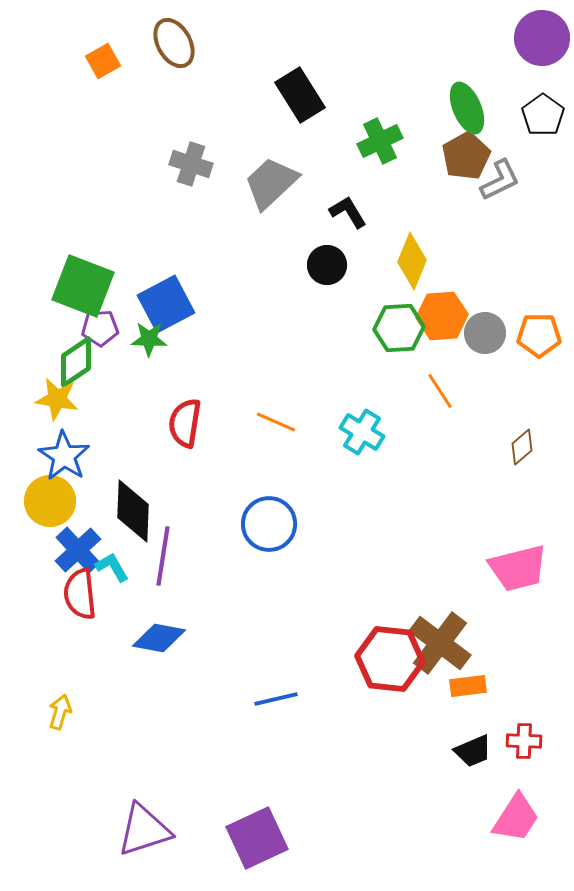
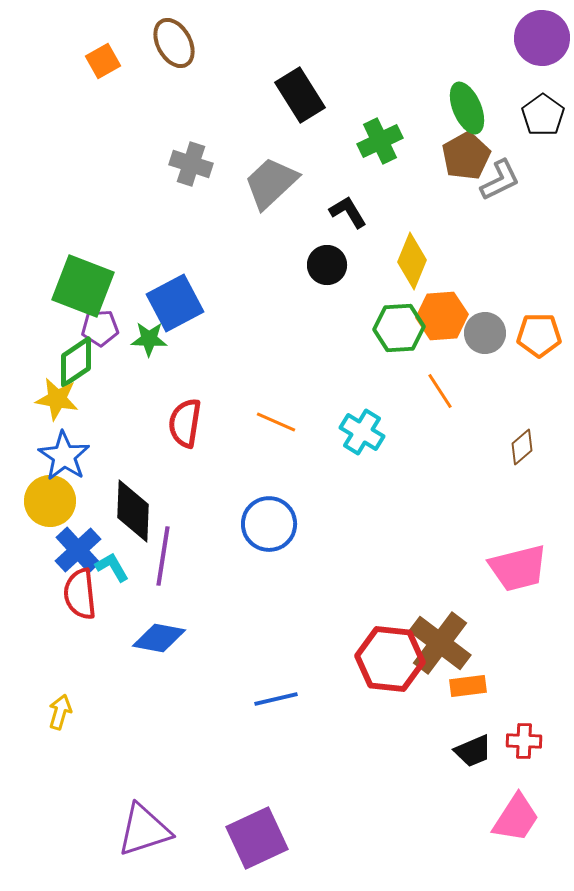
blue square at (166, 304): moved 9 px right, 1 px up
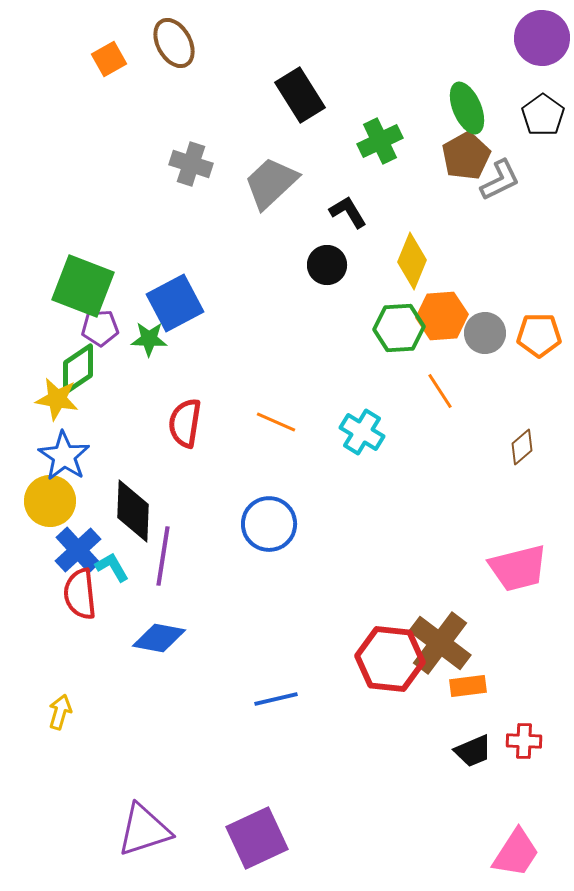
orange square at (103, 61): moved 6 px right, 2 px up
green diamond at (76, 362): moved 2 px right, 7 px down
pink trapezoid at (516, 818): moved 35 px down
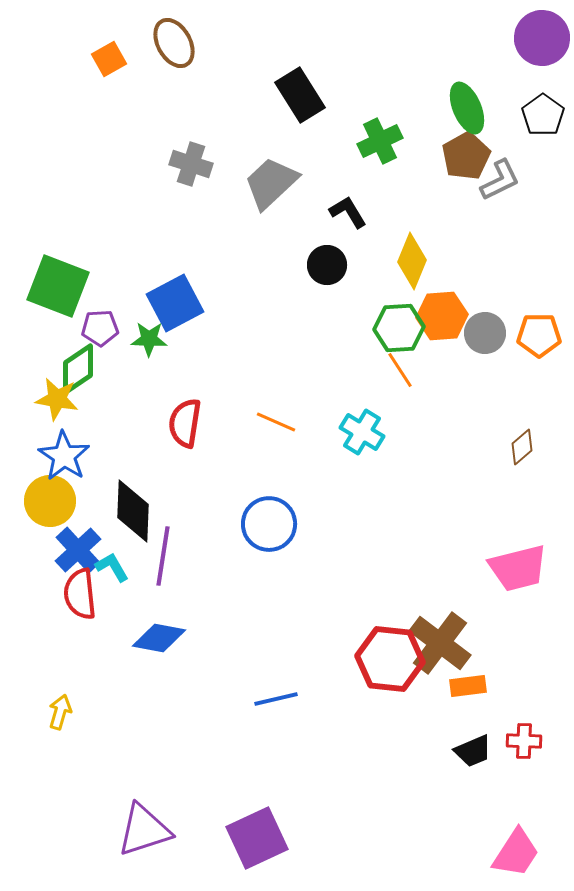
green square at (83, 286): moved 25 px left
orange line at (440, 391): moved 40 px left, 21 px up
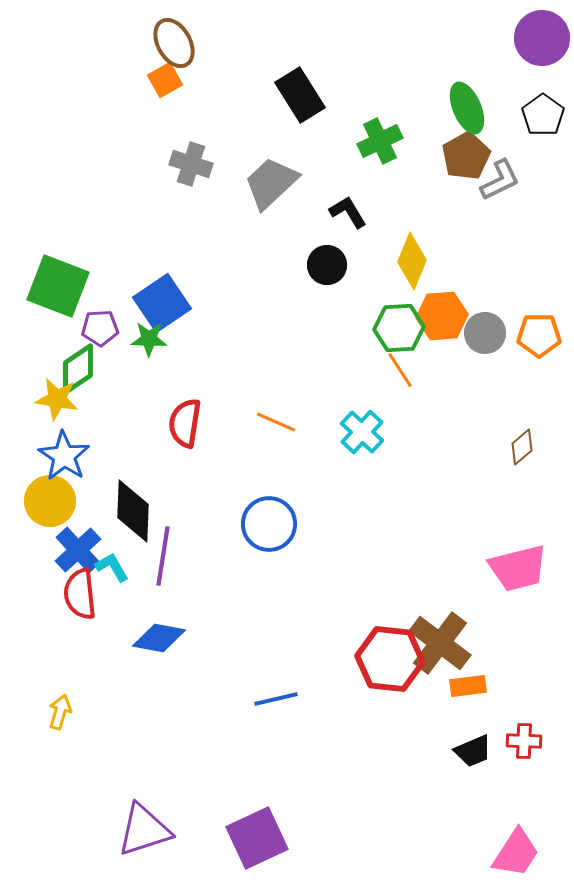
orange square at (109, 59): moved 56 px right, 21 px down
blue square at (175, 303): moved 13 px left; rotated 6 degrees counterclockwise
cyan cross at (362, 432): rotated 12 degrees clockwise
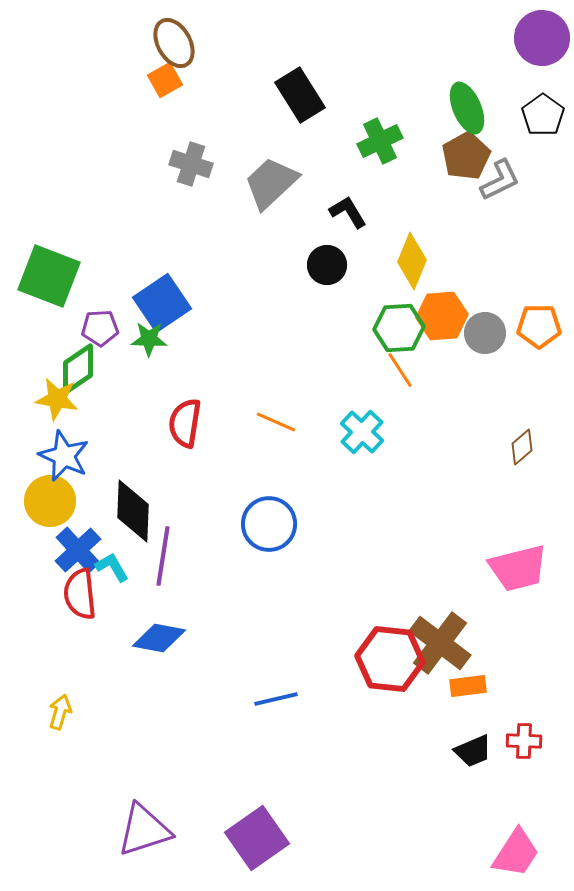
green square at (58, 286): moved 9 px left, 10 px up
orange pentagon at (539, 335): moved 9 px up
blue star at (64, 456): rotated 9 degrees counterclockwise
purple square at (257, 838): rotated 10 degrees counterclockwise
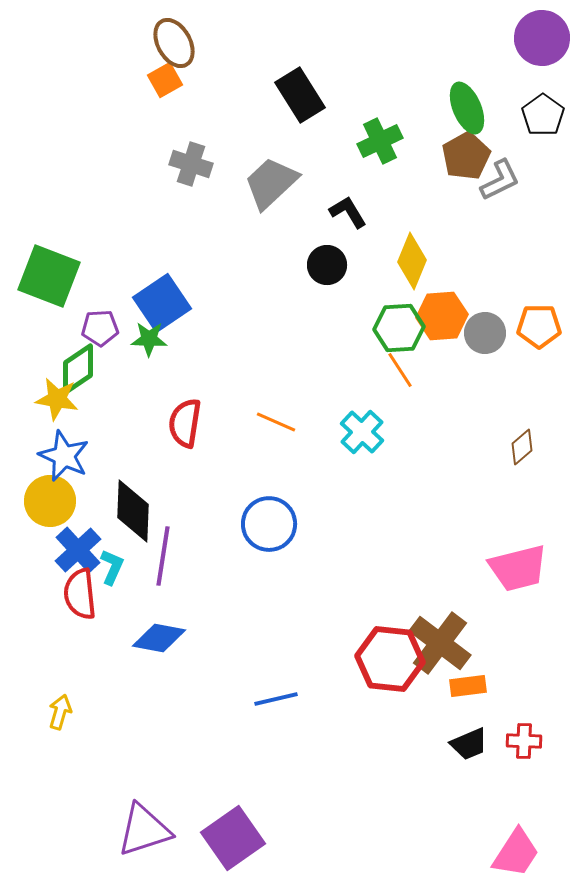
cyan L-shape at (112, 567): rotated 54 degrees clockwise
black trapezoid at (473, 751): moved 4 px left, 7 px up
purple square at (257, 838): moved 24 px left
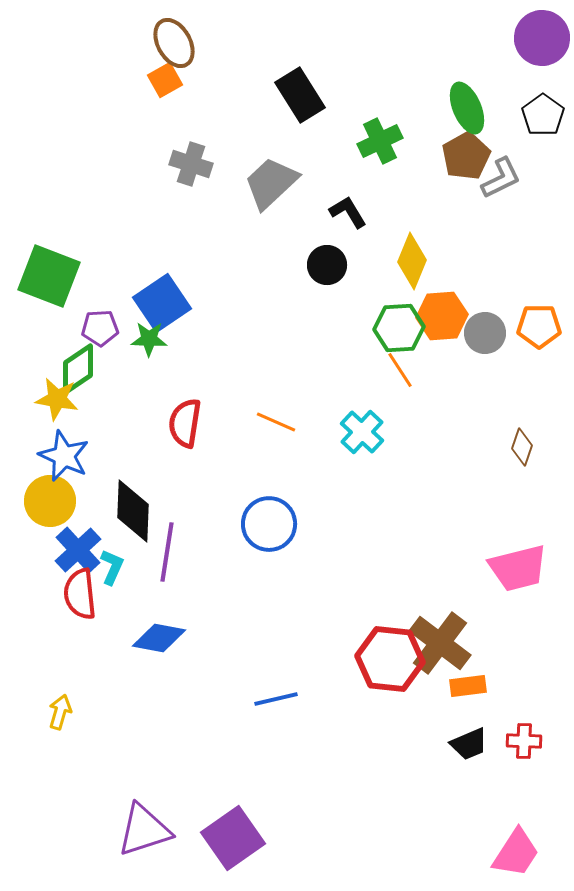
gray L-shape at (500, 180): moved 1 px right, 2 px up
brown diamond at (522, 447): rotated 30 degrees counterclockwise
purple line at (163, 556): moved 4 px right, 4 px up
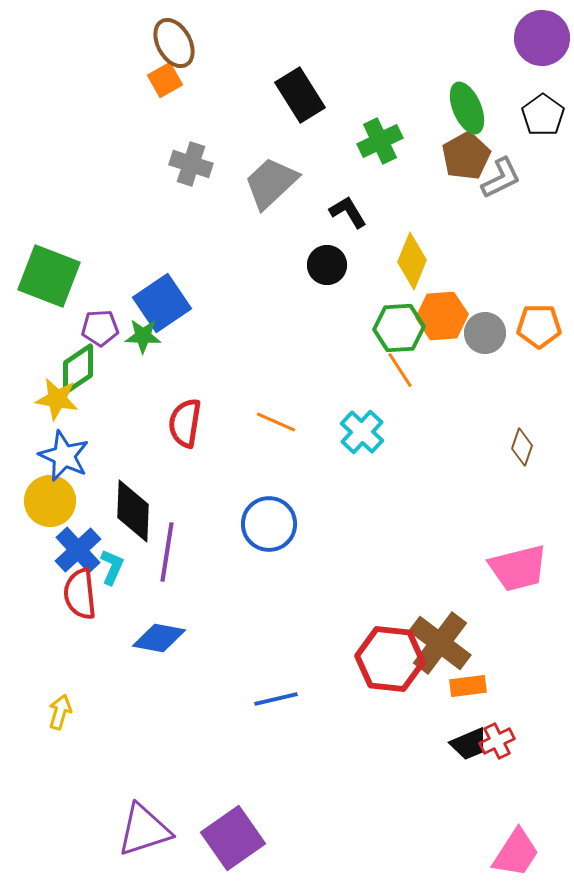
green star at (149, 339): moved 6 px left, 3 px up
red cross at (524, 741): moved 27 px left; rotated 28 degrees counterclockwise
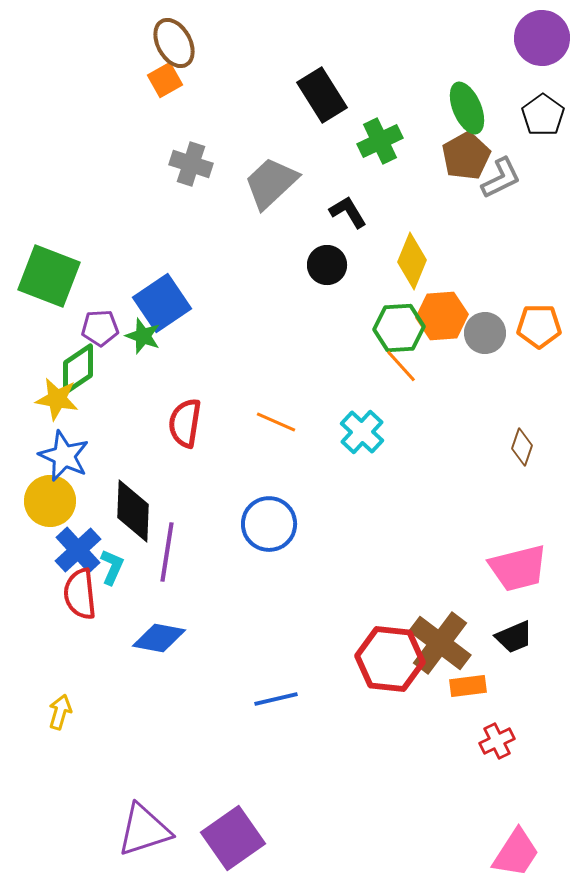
black rectangle at (300, 95): moved 22 px right
green star at (143, 336): rotated 18 degrees clockwise
orange line at (400, 370): moved 1 px right, 4 px up; rotated 9 degrees counterclockwise
black trapezoid at (469, 744): moved 45 px right, 107 px up
